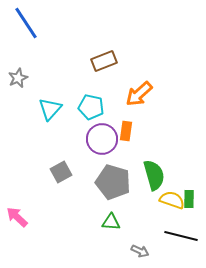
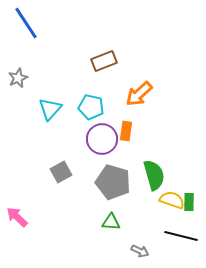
green rectangle: moved 3 px down
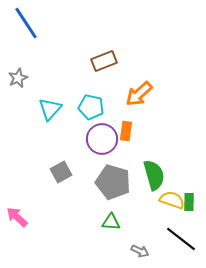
black line: moved 3 px down; rotated 24 degrees clockwise
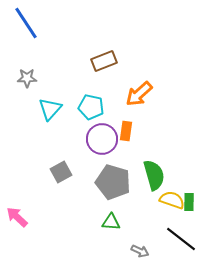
gray star: moved 9 px right; rotated 24 degrees clockwise
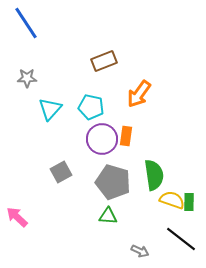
orange arrow: rotated 12 degrees counterclockwise
orange rectangle: moved 5 px down
green semicircle: rotated 8 degrees clockwise
green triangle: moved 3 px left, 6 px up
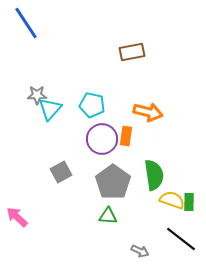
brown rectangle: moved 28 px right, 9 px up; rotated 10 degrees clockwise
gray star: moved 10 px right, 17 px down
orange arrow: moved 9 px right, 18 px down; rotated 112 degrees counterclockwise
cyan pentagon: moved 1 px right, 2 px up
gray pentagon: rotated 20 degrees clockwise
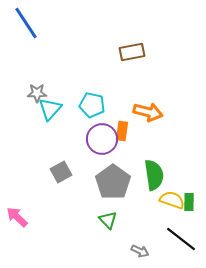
gray star: moved 2 px up
orange rectangle: moved 4 px left, 5 px up
green triangle: moved 4 px down; rotated 42 degrees clockwise
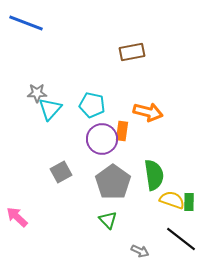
blue line: rotated 36 degrees counterclockwise
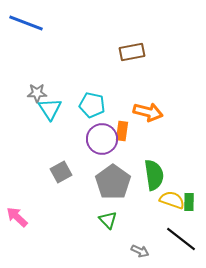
cyan triangle: rotated 15 degrees counterclockwise
